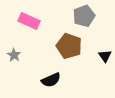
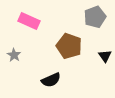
gray pentagon: moved 11 px right, 1 px down
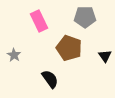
gray pentagon: moved 10 px left; rotated 20 degrees clockwise
pink rectangle: moved 10 px right; rotated 40 degrees clockwise
brown pentagon: moved 2 px down
black semicircle: moved 1 px left, 1 px up; rotated 102 degrees counterclockwise
